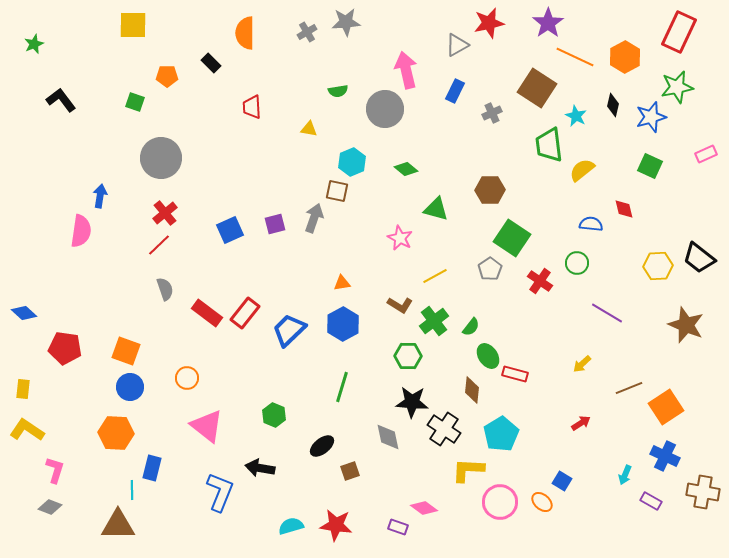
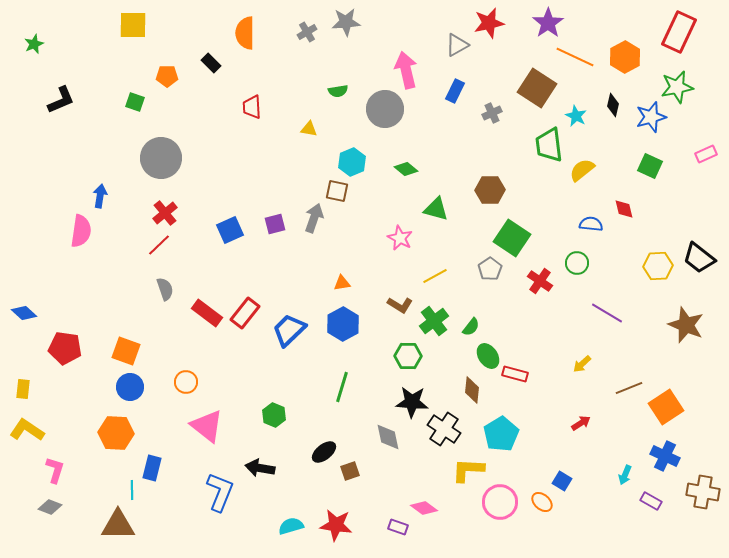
black L-shape at (61, 100): rotated 104 degrees clockwise
orange circle at (187, 378): moved 1 px left, 4 px down
black ellipse at (322, 446): moved 2 px right, 6 px down
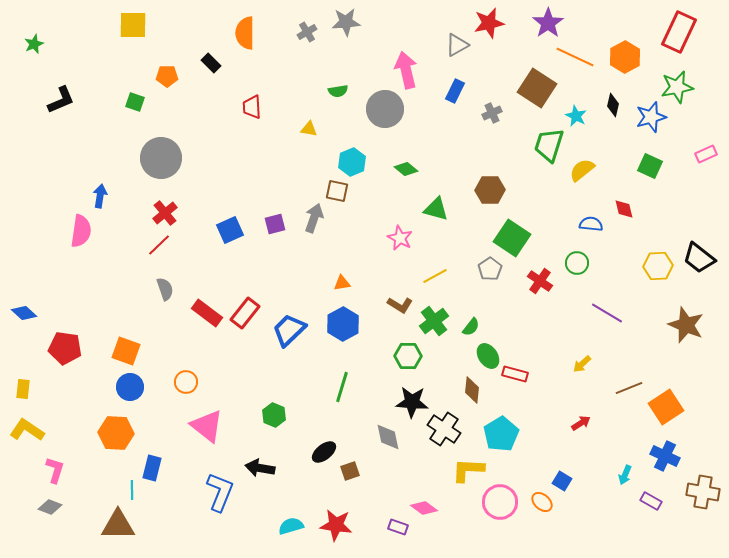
green trapezoid at (549, 145): rotated 24 degrees clockwise
